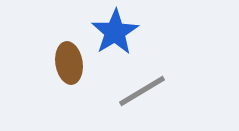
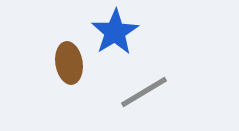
gray line: moved 2 px right, 1 px down
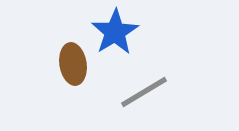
brown ellipse: moved 4 px right, 1 px down
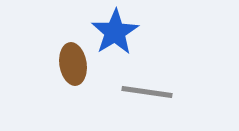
gray line: moved 3 px right; rotated 39 degrees clockwise
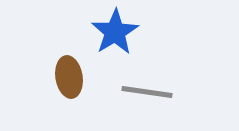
brown ellipse: moved 4 px left, 13 px down
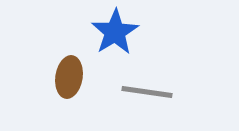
brown ellipse: rotated 18 degrees clockwise
